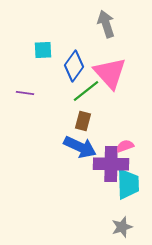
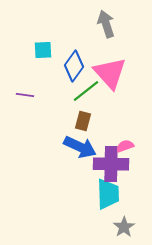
purple line: moved 2 px down
cyan trapezoid: moved 20 px left, 10 px down
gray star: moved 2 px right; rotated 15 degrees counterclockwise
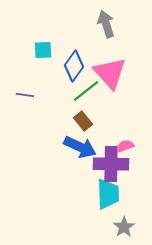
brown rectangle: rotated 54 degrees counterclockwise
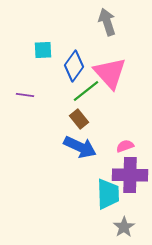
gray arrow: moved 1 px right, 2 px up
brown rectangle: moved 4 px left, 2 px up
purple cross: moved 19 px right, 11 px down
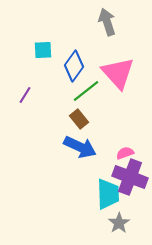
pink triangle: moved 8 px right
purple line: rotated 66 degrees counterclockwise
pink semicircle: moved 7 px down
purple cross: moved 2 px down; rotated 20 degrees clockwise
gray star: moved 5 px left, 4 px up
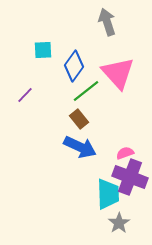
purple line: rotated 12 degrees clockwise
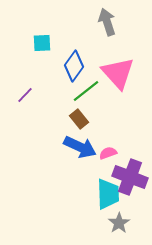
cyan square: moved 1 px left, 7 px up
pink semicircle: moved 17 px left
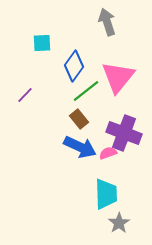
pink triangle: moved 4 px down; rotated 21 degrees clockwise
purple cross: moved 6 px left, 44 px up
cyan trapezoid: moved 2 px left
